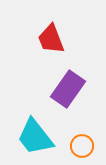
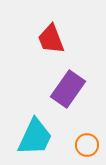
cyan trapezoid: rotated 117 degrees counterclockwise
orange circle: moved 5 px right, 1 px up
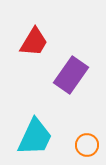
red trapezoid: moved 17 px left, 3 px down; rotated 128 degrees counterclockwise
purple rectangle: moved 3 px right, 14 px up
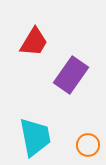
cyan trapezoid: rotated 36 degrees counterclockwise
orange circle: moved 1 px right
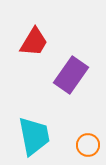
cyan trapezoid: moved 1 px left, 1 px up
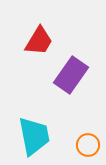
red trapezoid: moved 5 px right, 1 px up
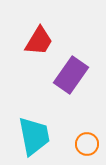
orange circle: moved 1 px left, 1 px up
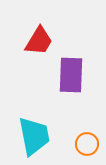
purple rectangle: rotated 33 degrees counterclockwise
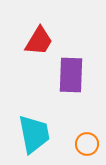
cyan trapezoid: moved 2 px up
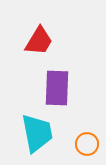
purple rectangle: moved 14 px left, 13 px down
cyan trapezoid: moved 3 px right, 1 px up
